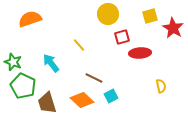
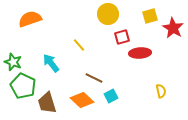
yellow semicircle: moved 5 px down
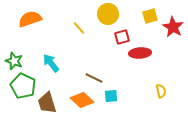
red star: moved 1 px up
yellow line: moved 17 px up
green star: moved 1 px right, 1 px up
cyan square: rotated 24 degrees clockwise
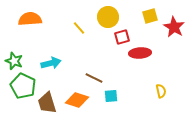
yellow circle: moved 3 px down
orange semicircle: rotated 15 degrees clockwise
red star: moved 1 px right
cyan arrow: rotated 114 degrees clockwise
orange diamond: moved 5 px left; rotated 25 degrees counterclockwise
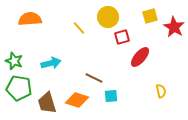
red ellipse: moved 4 px down; rotated 45 degrees counterclockwise
green pentagon: moved 4 px left, 2 px down; rotated 15 degrees counterclockwise
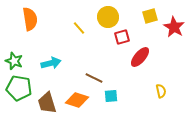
orange semicircle: rotated 85 degrees clockwise
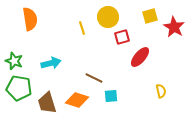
yellow line: moved 3 px right; rotated 24 degrees clockwise
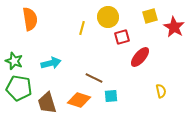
yellow line: rotated 32 degrees clockwise
orange diamond: moved 2 px right
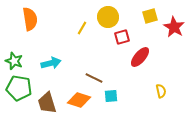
yellow line: rotated 16 degrees clockwise
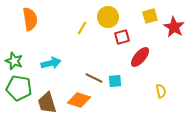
cyan square: moved 4 px right, 15 px up
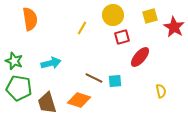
yellow circle: moved 5 px right, 2 px up
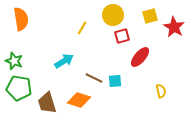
orange semicircle: moved 9 px left
red square: moved 1 px up
cyan arrow: moved 13 px right, 2 px up; rotated 18 degrees counterclockwise
